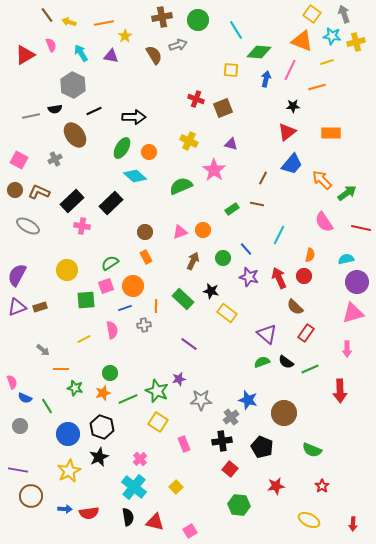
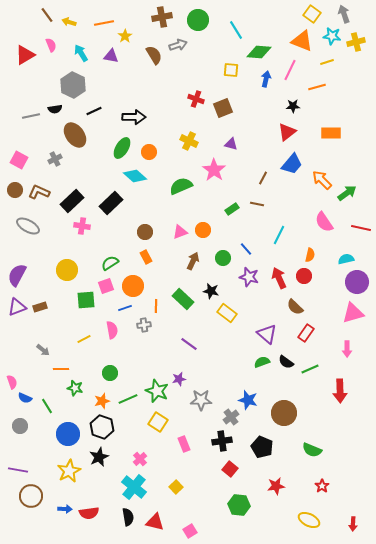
orange star at (103, 393): moved 1 px left, 8 px down
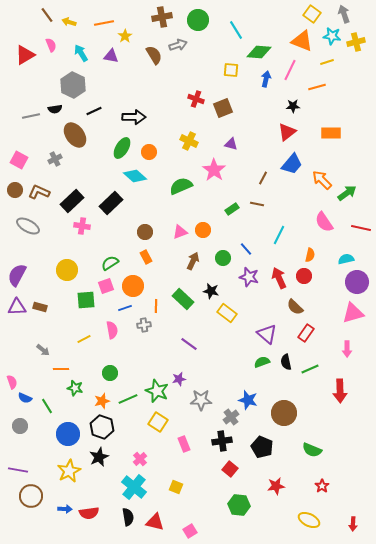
purple triangle at (17, 307): rotated 18 degrees clockwise
brown rectangle at (40, 307): rotated 32 degrees clockwise
black semicircle at (286, 362): rotated 42 degrees clockwise
yellow square at (176, 487): rotated 24 degrees counterclockwise
